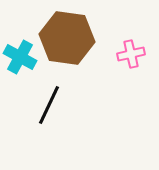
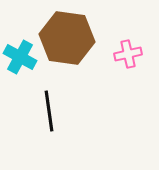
pink cross: moved 3 px left
black line: moved 6 px down; rotated 33 degrees counterclockwise
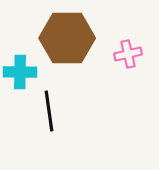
brown hexagon: rotated 8 degrees counterclockwise
cyan cross: moved 15 px down; rotated 28 degrees counterclockwise
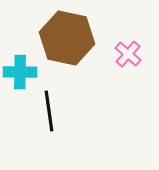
brown hexagon: rotated 12 degrees clockwise
pink cross: rotated 36 degrees counterclockwise
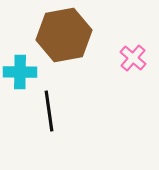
brown hexagon: moved 3 px left, 3 px up; rotated 22 degrees counterclockwise
pink cross: moved 5 px right, 4 px down
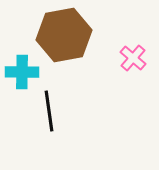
cyan cross: moved 2 px right
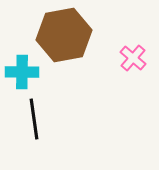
black line: moved 15 px left, 8 px down
